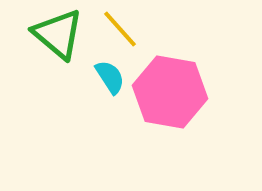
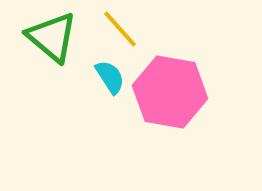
green triangle: moved 6 px left, 3 px down
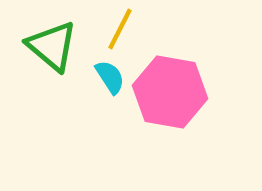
yellow line: rotated 69 degrees clockwise
green triangle: moved 9 px down
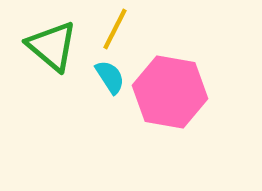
yellow line: moved 5 px left
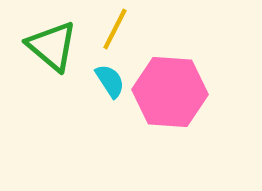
cyan semicircle: moved 4 px down
pink hexagon: rotated 6 degrees counterclockwise
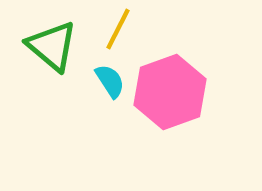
yellow line: moved 3 px right
pink hexagon: rotated 24 degrees counterclockwise
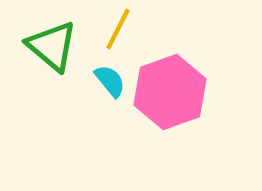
cyan semicircle: rotated 6 degrees counterclockwise
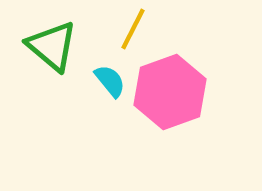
yellow line: moved 15 px right
